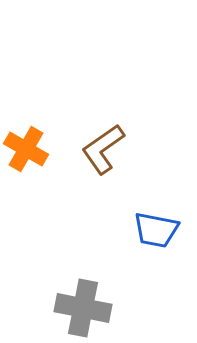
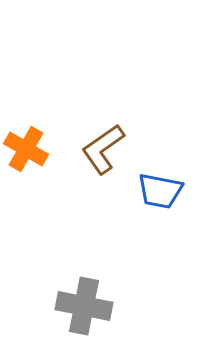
blue trapezoid: moved 4 px right, 39 px up
gray cross: moved 1 px right, 2 px up
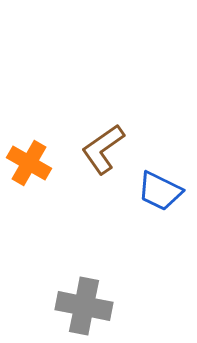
orange cross: moved 3 px right, 14 px down
blue trapezoid: rotated 15 degrees clockwise
